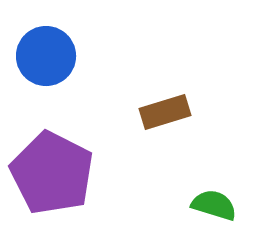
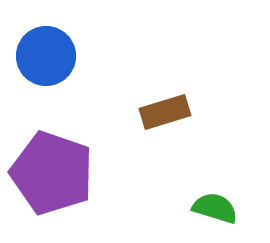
purple pentagon: rotated 8 degrees counterclockwise
green semicircle: moved 1 px right, 3 px down
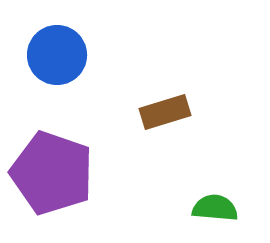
blue circle: moved 11 px right, 1 px up
green semicircle: rotated 12 degrees counterclockwise
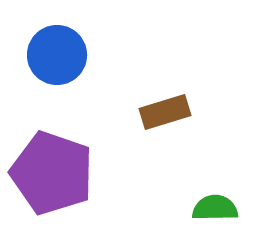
green semicircle: rotated 6 degrees counterclockwise
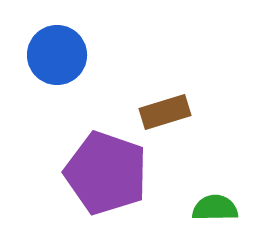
purple pentagon: moved 54 px right
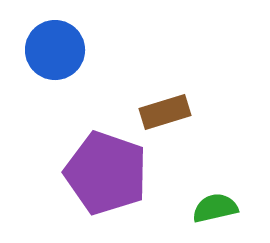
blue circle: moved 2 px left, 5 px up
green semicircle: rotated 12 degrees counterclockwise
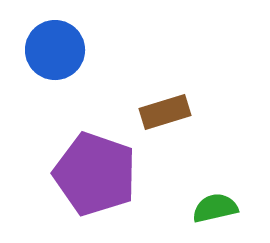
purple pentagon: moved 11 px left, 1 px down
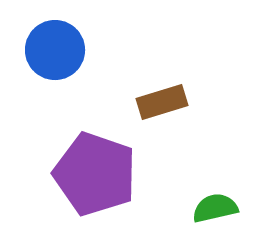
brown rectangle: moved 3 px left, 10 px up
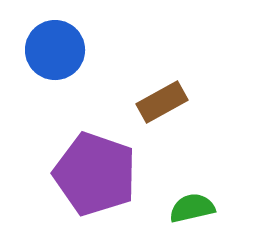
brown rectangle: rotated 12 degrees counterclockwise
green semicircle: moved 23 px left
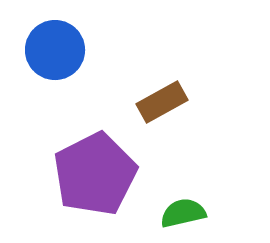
purple pentagon: rotated 26 degrees clockwise
green semicircle: moved 9 px left, 5 px down
